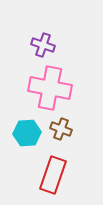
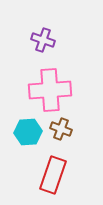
purple cross: moved 5 px up
pink cross: moved 2 px down; rotated 15 degrees counterclockwise
cyan hexagon: moved 1 px right, 1 px up
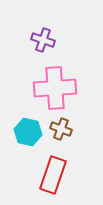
pink cross: moved 5 px right, 2 px up
cyan hexagon: rotated 16 degrees clockwise
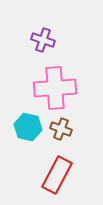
cyan hexagon: moved 5 px up
red rectangle: moved 4 px right; rotated 9 degrees clockwise
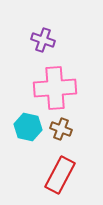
red rectangle: moved 3 px right
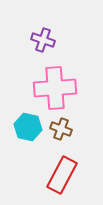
red rectangle: moved 2 px right
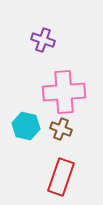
pink cross: moved 9 px right, 4 px down
cyan hexagon: moved 2 px left, 1 px up
red rectangle: moved 1 px left, 2 px down; rotated 9 degrees counterclockwise
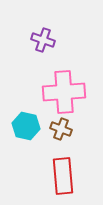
red rectangle: moved 2 px right, 1 px up; rotated 24 degrees counterclockwise
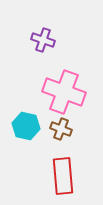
pink cross: rotated 24 degrees clockwise
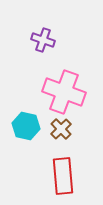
brown cross: rotated 25 degrees clockwise
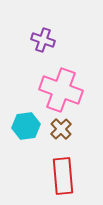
pink cross: moved 3 px left, 2 px up
cyan hexagon: rotated 20 degrees counterclockwise
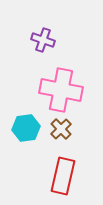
pink cross: rotated 9 degrees counterclockwise
cyan hexagon: moved 2 px down
red rectangle: rotated 18 degrees clockwise
